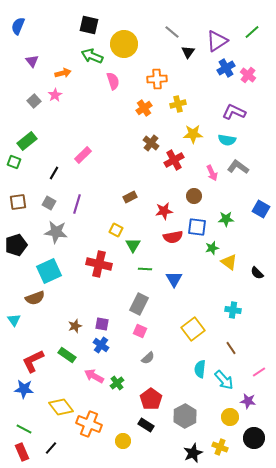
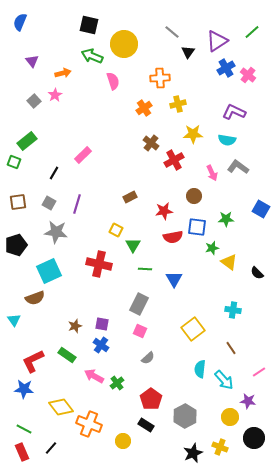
blue semicircle at (18, 26): moved 2 px right, 4 px up
orange cross at (157, 79): moved 3 px right, 1 px up
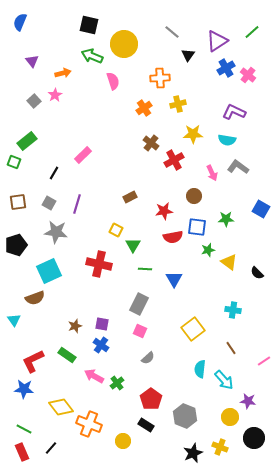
black triangle at (188, 52): moved 3 px down
green star at (212, 248): moved 4 px left, 2 px down
pink line at (259, 372): moved 5 px right, 11 px up
gray hexagon at (185, 416): rotated 10 degrees counterclockwise
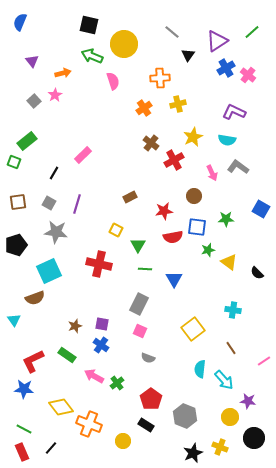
yellow star at (193, 134): moved 3 px down; rotated 24 degrees counterclockwise
green triangle at (133, 245): moved 5 px right
gray semicircle at (148, 358): rotated 64 degrees clockwise
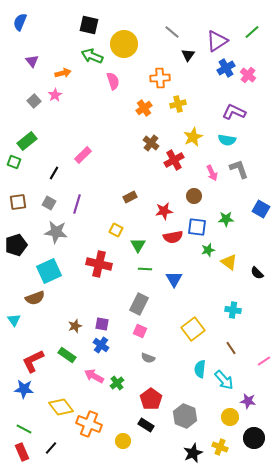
gray L-shape at (238, 167): moved 1 px right, 2 px down; rotated 35 degrees clockwise
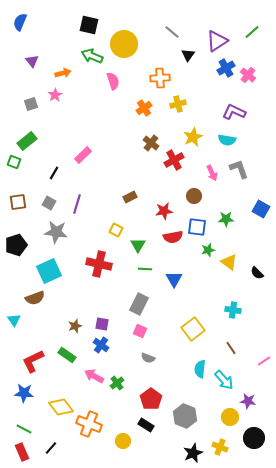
gray square at (34, 101): moved 3 px left, 3 px down; rotated 24 degrees clockwise
blue star at (24, 389): moved 4 px down
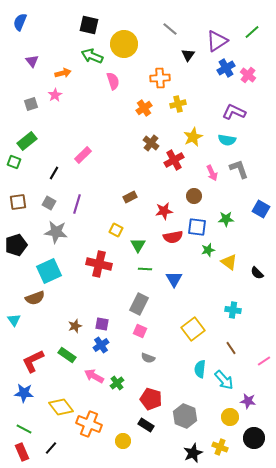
gray line at (172, 32): moved 2 px left, 3 px up
blue cross at (101, 345): rotated 21 degrees clockwise
red pentagon at (151, 399): rotated 20 degrees counterclockwise
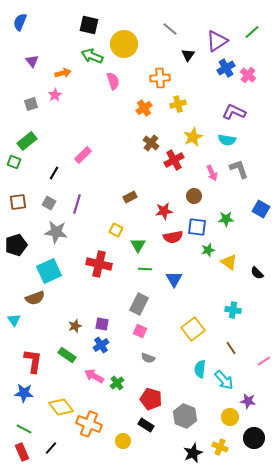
red L-shape at (33, 361): rotated 125 degrees clockwise
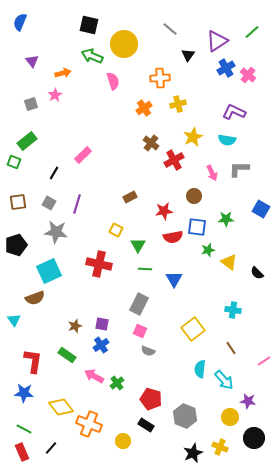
gray L-shape at (239, 169): rotated 70 degrees counterclockwise
gray semicircle at (148, 358): moved 7 px up
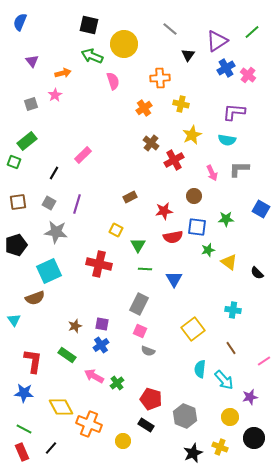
yellow cross at (178, 104): moved 3 px right; rotated 28 degrees clockwise
purple L-shape at (234, 112): rotated 20 degrees counterclockwise
yellow star at (193, 137): moved 1 px left, 2 px up
purple star at (248, 401): moved 2 px right, 4 px up; rotated 21 degrees counterclockwise
yellow diamond at (61, 407): rotated 10 degrees clockwise
